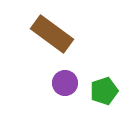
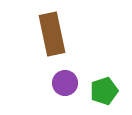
brown rectangle: rotated 42 degrees clockwise
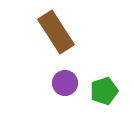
brown rectangle: moved 4 px right, 2 px up; rotated 21 degrees counterclockwise
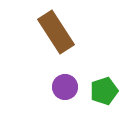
purple circle: moved 4 px down
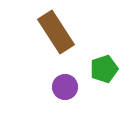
green pentagon: moved 22 px up
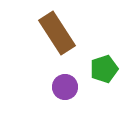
brown rectangle: moved 1 px right, 1 px down
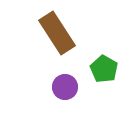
green pentagon: rotated 24 degrees counterclockwise
